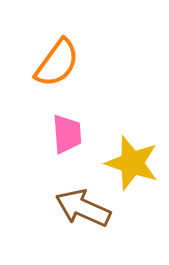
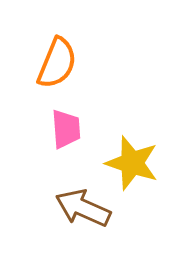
orange semicircle: rotated 14 degrees counterclockwise
pink trapezoid: moved 1 px left, 5 px up
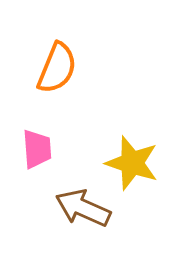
orange semicircle: moved 5 px down
pink trapezoid: moved 29 px left, 20 px down
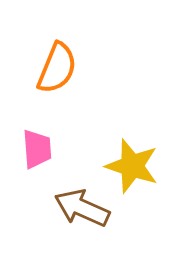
yellow star: moved 3 px down
brown arrow: moved 1 px left
